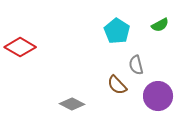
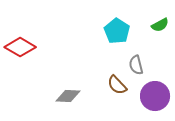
purple circle: moved 3 px left
gray diamond: moved 4 px left, 8 px up; rotated 25 degrees counterclockwise
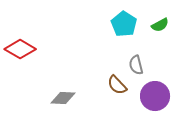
cyan pentagon: moved 7 px right, 7 px up
red diamond: moved 2 px down
gray diamond: moved 5 px left, 2 px down
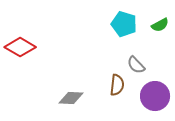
cyan pentagon: rotated 15 degrees counterclockwise
red diamond: moved 2 px up
gray semicircle: rotated 30 degrees counterclockwise
brown semicircle: rotated 130 degrees counterclockwise
gray diamond: moved 8 px right
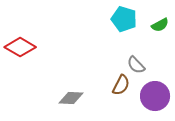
cyan pentagon: moved 5 px up
brown semicircle: moved 4 px right; rotated 20 degrees clockwise
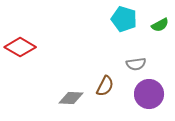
gray semicircle: moved 1 px up; rotated 54 degrees counterclockwise
brown semicircle: moved 16 px left, 1 px down
purple circle: moved 6 px left, 2 px up
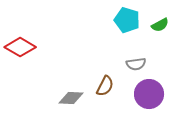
cyan pentagon: moved 3 px right, 1 px down
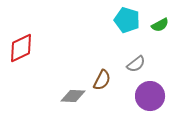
red diamond: moved 1 px right, 1 px down; rotated 56 degrees counterclockwise
gray semicircle: rotated 30 degrees counterclockwise
brown semicircle: moved 3 px left, 6 px up
purple circle: moved 1 px right, 2 px down
gray diamond: moved 2 px right, 2 px up
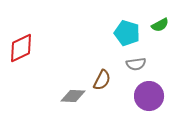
cyan pentagon: moved 13 px down
gray semicircle: rotated 30 degrees clockwise
purple circle: moved 1 px left
